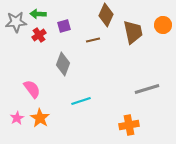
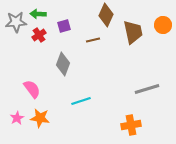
orange star: rotated 24 degrees counterclockwise
orange cross: moved 2 px right
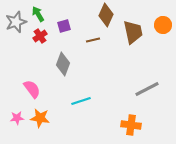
green arrow: rotated 56 degrees clockwise
gray star: rotated 15 degrees counterclockwise
red cross: moved 1 px right, 1 px down
gray line: rotated 10 degrees counterclockwise
pink star: rotated 24 degrees clockwise
orange cross: rotated 18 degrees clockwise
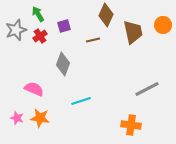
gray star: moved 8 px down
pink semicircle: moved 2 px right; rotated 30 degrees counterclockwise
pink star: rotated 24 degrees clockwise
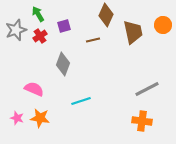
orange cross: moved 11 px right, 4 px up
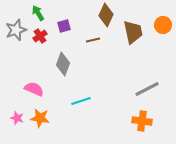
green arrow: moved 1 px up
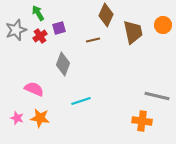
purple square: moved 5 px left, 2 px down
gray line: moved 10 px right, 7 px down; rotated 40 degrees clockwise
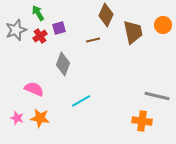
cyan line: rotated 12 degrees counterclockwise
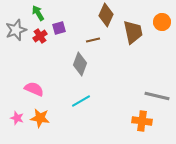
orange circle: moved 1 px left, 3 px up
gray diamond: moved 17 px right
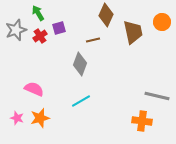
orange star: rotated 24 degrees counterclockwise
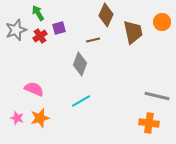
orange cross: moved 7 px right, 2 px down
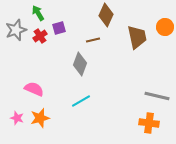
orange circle: moved 3 px right, 5 px down
brown trapezoid: moved 4 px right, 5 px down
